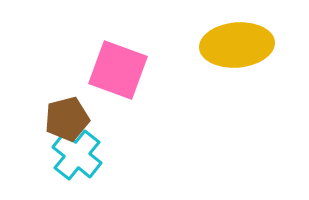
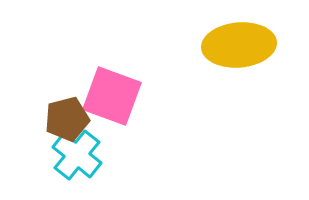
yellow ellipse: moved 2 px right
pink square: moved 6 px left, 26 px down
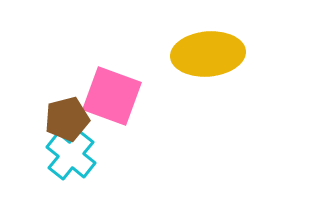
yellow ellipse: moved 31 px left, 9 px down
cyan cross: moved 6 px left
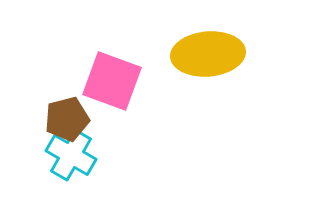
pink square: moved 15 px up
cyan cross: rotated 9 degrees counterclockwise
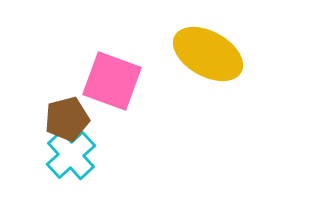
yellow ellipse: rotated 34 degrees clockwise
cyan cross: rotated 18 degrees clockwise
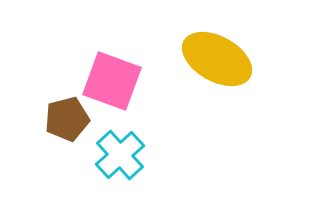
yellow ellipse: moved 9 px right, 5 px down
cyan cross: moved 49 px right
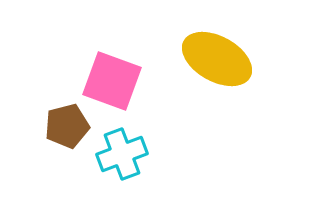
brown pentagon: moved 7 px down
cyan cross: moved 2 px right, 1 px up; rotated 21 degrees clockwise
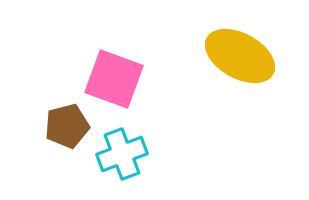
yellow ellipse: moved 23 px right, 3 px up
pink square: moved 2 px right, 2 px up
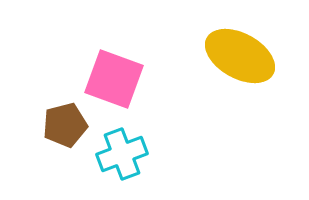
brown pentagon: moved 2 px left, 1 px up
